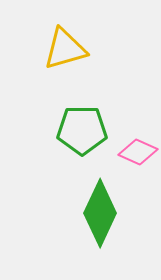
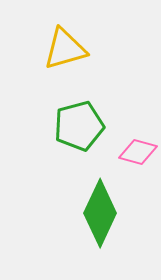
green pentagon: moved 3 px left, 4 px up; rotated 15 degrees counterclockwise
pink diamond: rotated 9 degrees counterclockwise
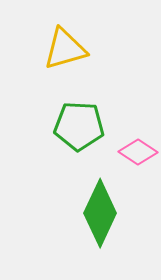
green pentagon: rotated 18 degrees clockwise
pink diamond: rotated 18 degrees clockwise
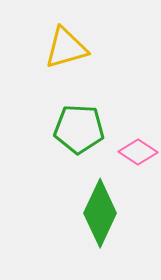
yellow triangle: moved 1 px right, 1 px up
green pentagon: moved 3 px down
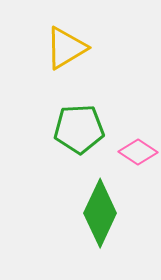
yellow triangle: rotated 15 degrees counterclockwise
green pentagon: rotated 6 degrees counterclockwise
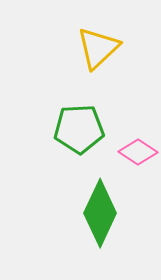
yellow triangle: moved 32 px right; rotated 12 degrees counterclockwise
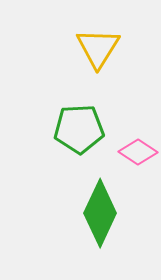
yellow triangle: rotated 15 degrees counterclockwise
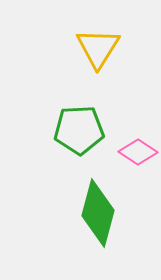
green pentagon: moved 1 px down
green diamond: moved 2 px left; rotated 10 degrees counterclockwise
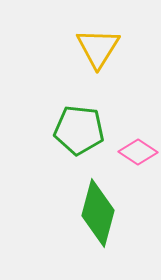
green pentagon: rotated 9 degrees clockwise
